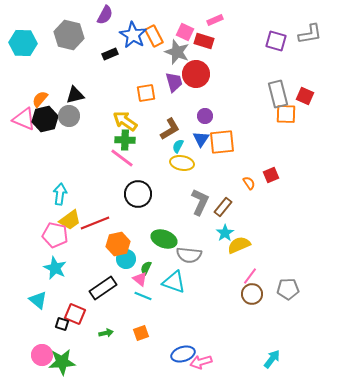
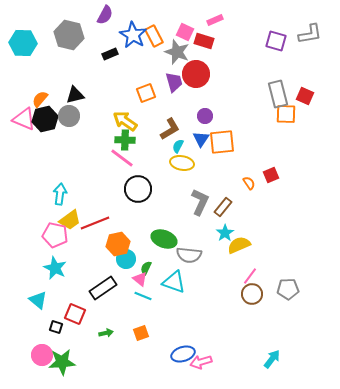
orange square at (146, 93): rotated 12 degrees counterclockwise
black circle at (138, 194): moved 5 px up
black square at (62, 324): moved 6 px left, 3 px down
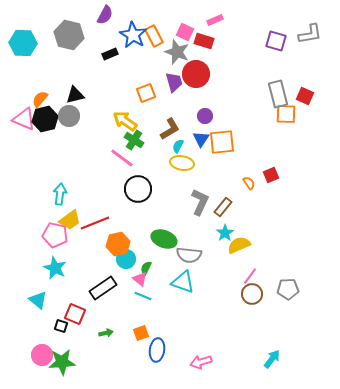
green cross at (125, 140): moved 9 px right; rotated 30 degrees clockwise
cyan triangle at (174, 282): moved 9 px right
black square at (56, 327): moved 5 px right, 1 px up
blue ellipse at (183, 354): moved 26 px left, 4 px up; rotated 65 degrees counterclockwise
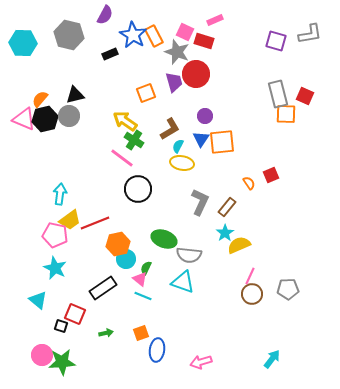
brown rectangle at (223, 207): moved 4 px right
pink line at (250, 276): rotated 12 degrees counterclockwise
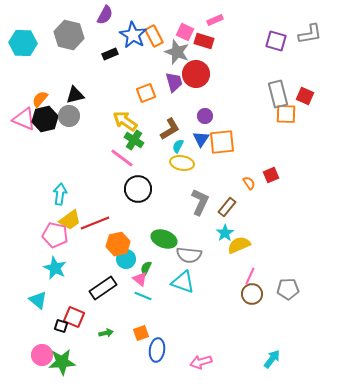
red square at (75, 314): moved 1 px left, 3 px down
